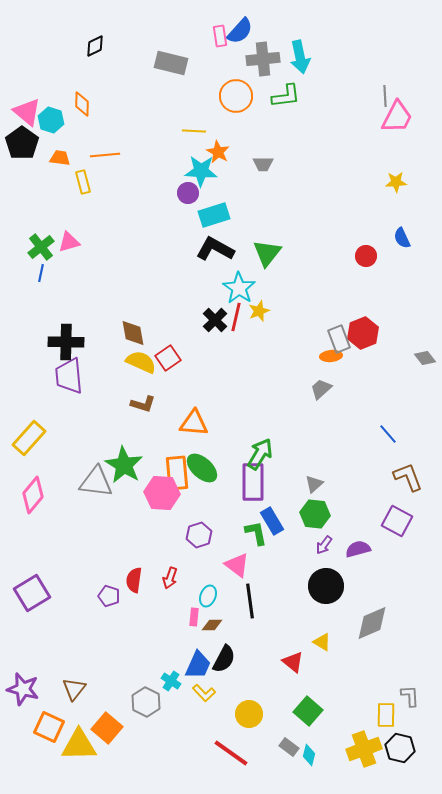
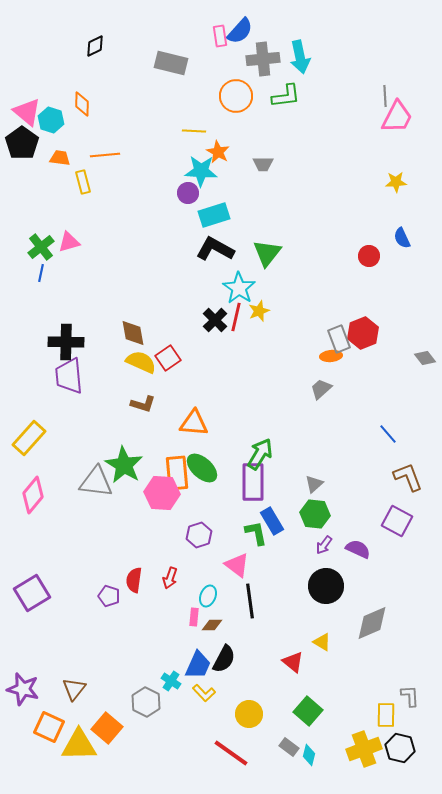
red circle at (366, 256): moved 3 px right
purple semicircle at (358, 549): rotated 40 degrees clockwise
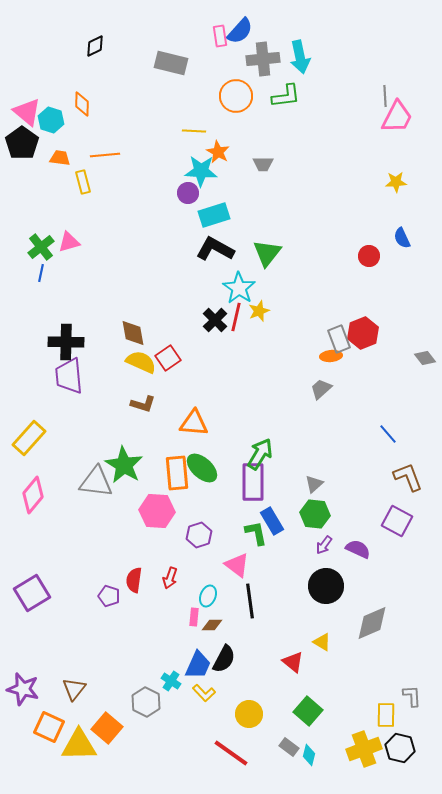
pink hexagon at (162, 493): moved 5 px left, 18 px down
gray L-shape at (410, 696): moved 2 px right
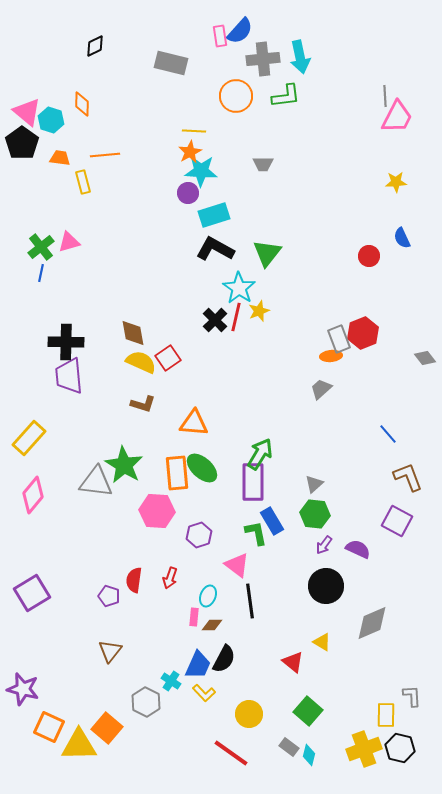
orange star at (218, 152): moved 28 px left; rotated 15 degrees clockwise
brown triangle at (74, 689): moved 36 px right, 38 px up
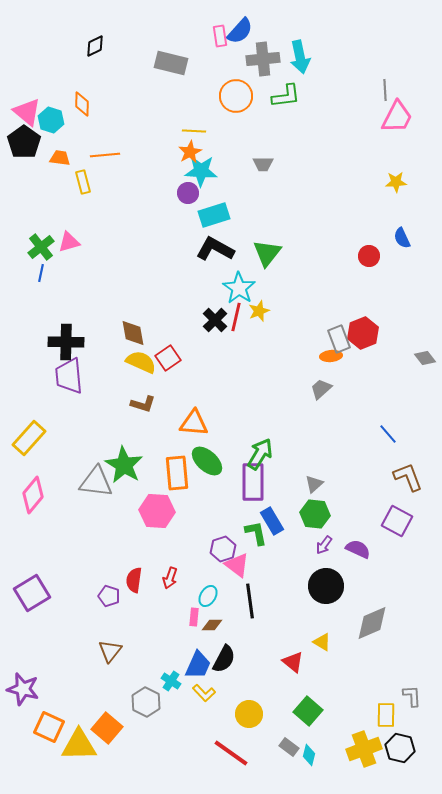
gray line at (385, 96): moved 6 px up
black pentagon at (22, 143): moved 2 px right, 1 px up
green ellipse at (202, 468): moved 5 px right, 7 px up
purple hexagon at (199, 535): moved 24 px right, 14 px down
cyan ellipse at (208, 596): rotated 10 degrees clockwise
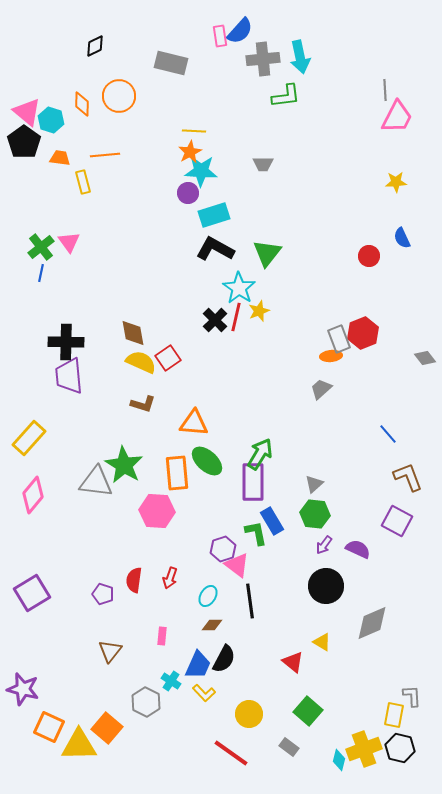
orange circle at (236, 96): moved 117 px left
pink triangle at (69, 242): rotated 50 degrees counterclockwise
purple pentagon at (109, 596): moved 6 px left, 2 px up
pink rectangle at (194, 617): moved 32 px left, 19 px down
yellow rectangle at (386, 715): moved 8 px right; rotated 10 degrees clockwise
cyan diamond at (309, 755): moved 30 px right, 5 px down
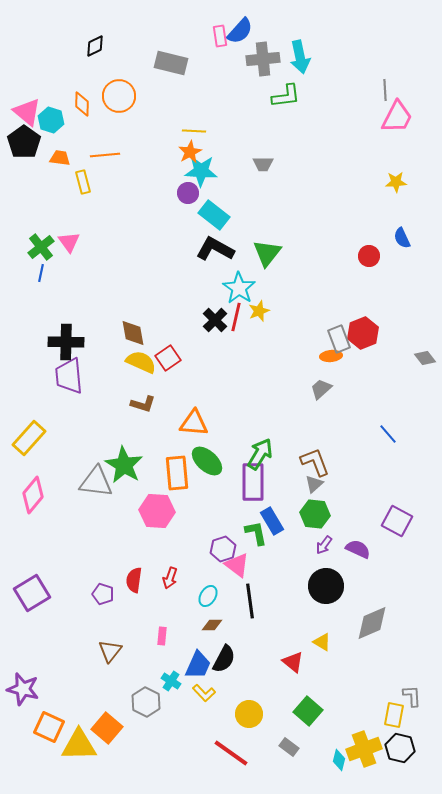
cyan rectangle at (214, 215): rotated 56 degrees clockwise
brown L-shape at (408, 477): moved 93 px left, 15 px up
